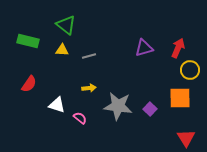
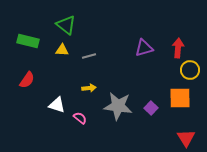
red arrow: rotated 18 degrees counterclockwise
red semicircle: moved 2 px left, 4 px up
purple square: moved 1 px right, 1 px up
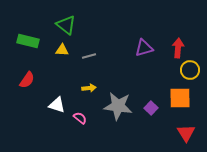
red triangle: moved 5 px up
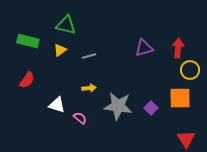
green triangle: rotated 25 degrees counterclockwise
yellow triangle: moved 2 px left; rotated 40 degrees counterclockwise
red triangle: moved 6 px down
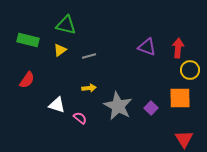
green rectangle: moved 1 px up
purple triangle: moved 3 px right, 1 px up; rotated 36 degrees clockwise
gray star: rotated 20 degrees clockwise
red triangle: moved 2 px left
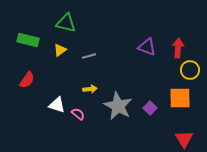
green triangle: moved 2 px up
yellow arrow: moved 1 px right, 1 px down
purple square: moved 1 px left
pink semicircle: moved 2 px left, 4 px up
